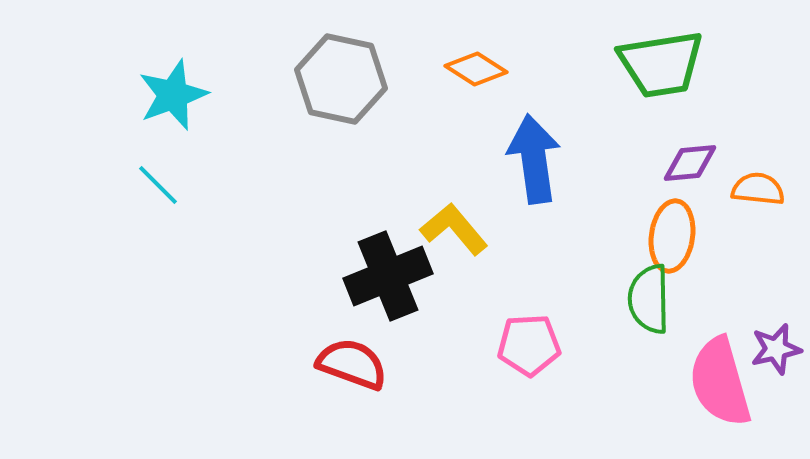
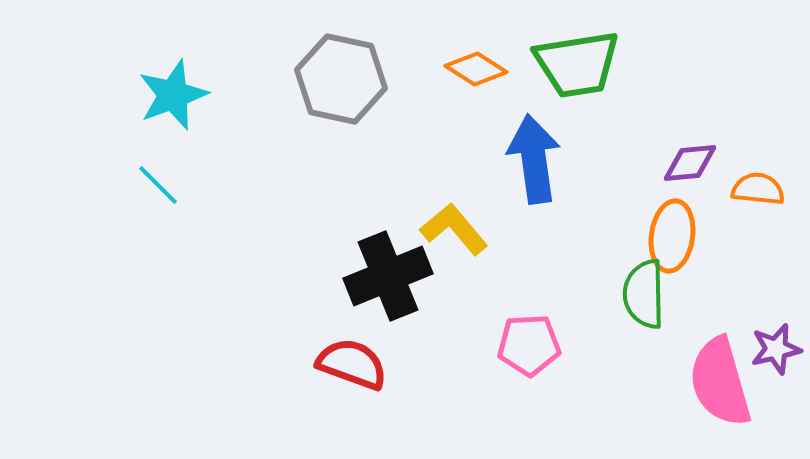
green trapezoid: moved 84 px left
green semicircle: moved 5 px left, 5 px up
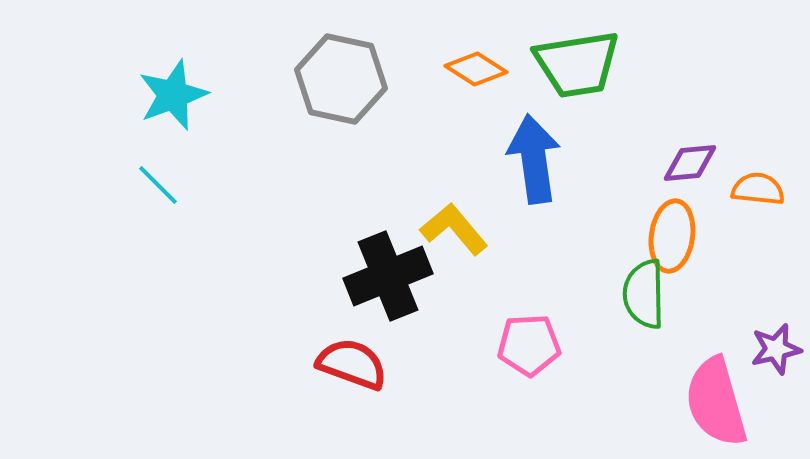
pink semicircle: moved 4 px left, 20 px down
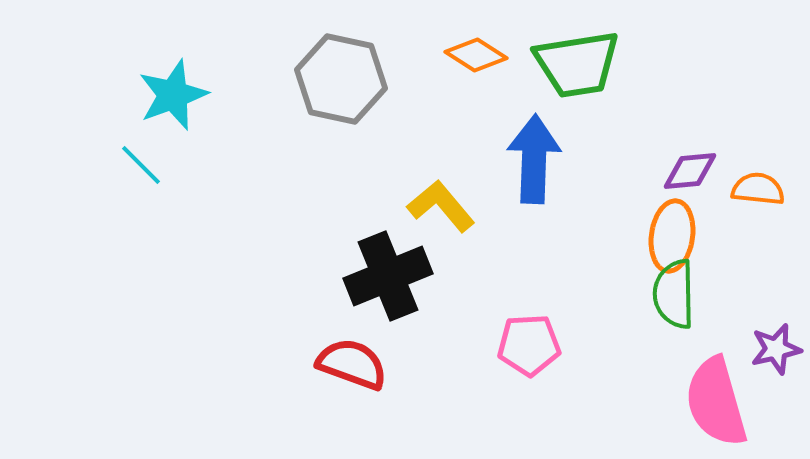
orange diamond: moved 14 px up
blue arrow: rotated 10 degrees clockwise
purple diamond: moved 8 px down
cyan line: moved 17 px left, 20 px up
yellow L-shape: moved 13 px left, 23 px up
green semicircle: moved 30 px right
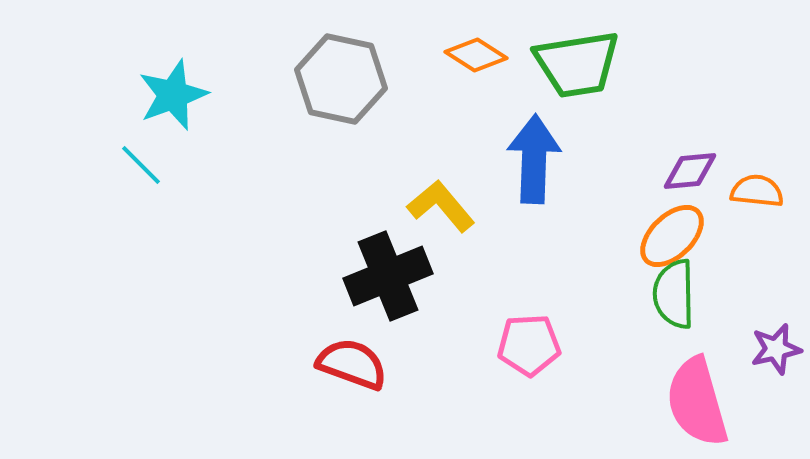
orange semicircle: moved 1 px left, 2 px down
orange ellipse: rotated 38 degrees clockwise
pink semicircle: moved 19 px left
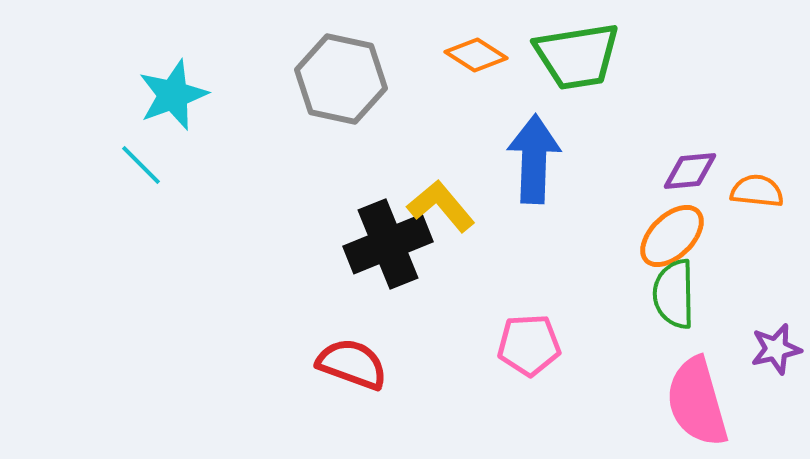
green trapezoid: moved 8 px up
black cross: moved 32 px up
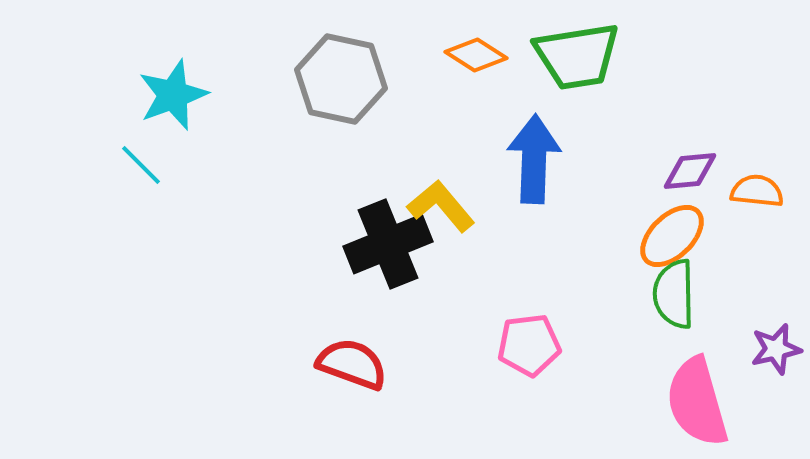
pink pentagon: rotated 4 degrees counterclockwise
